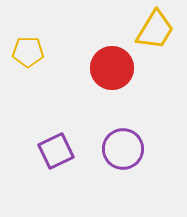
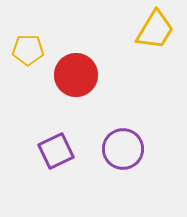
yellow pentagon: moved 2 px up
red circle: moved 36 px left, 7 px down
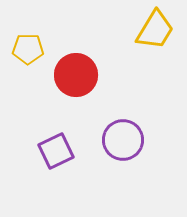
yellow pentagon: moved 1 px up
purple circle: moved 9 px up
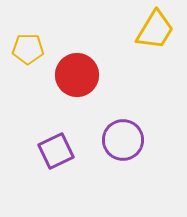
red circle: moved 1 px right
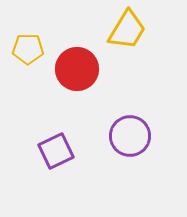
yellow trapezoid: moved 28 px left
red circle: moved 6 px up
purple circle: moved 7 px right, 4 px up
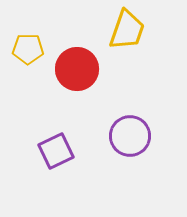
yellow trapezoid: rotated 12 degrees counterclockwise
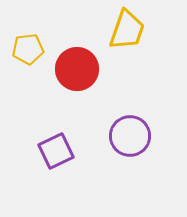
yellow pentagon: rotated 8 degrees counterclockwise
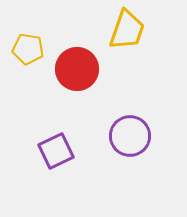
yellow pentagon: rotated 16 degrees clockwise
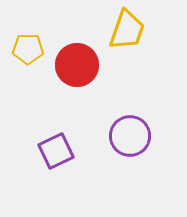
yellow pentagon: rotated 8 degrees counterclockwise
red circle: moved 4 px up
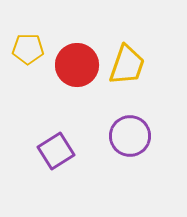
yellow trapezoid: moved 35 px down
purple square: rotated 6 degrees counterclockwise
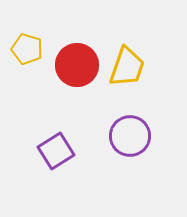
yellow pentagon: moved 1 px left; rotated 16 degrees clockwise
yellow trapezoid: moved 2 px down
